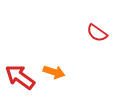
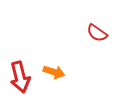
red arrow: rotated 140 degrees counterclockwise
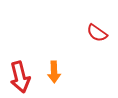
orange arrow: rotated 70 degrees clockwise
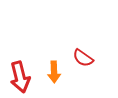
red semicircle: moved 14 px left, 25 px down
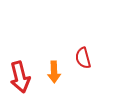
red semicircle: rotated 40 degrees clockwise
